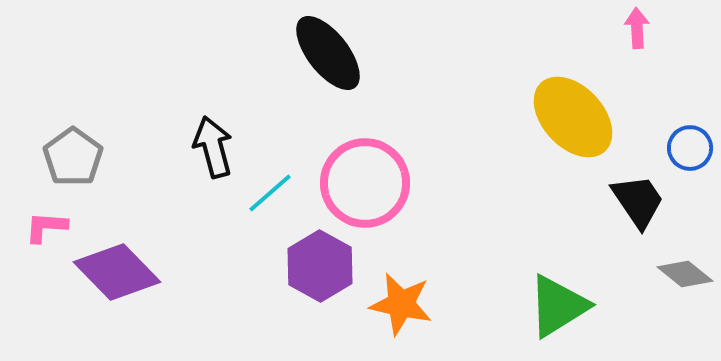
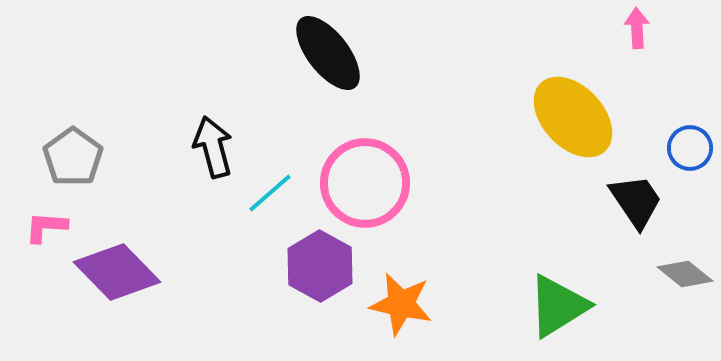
black trapezoid: moved 2 px left
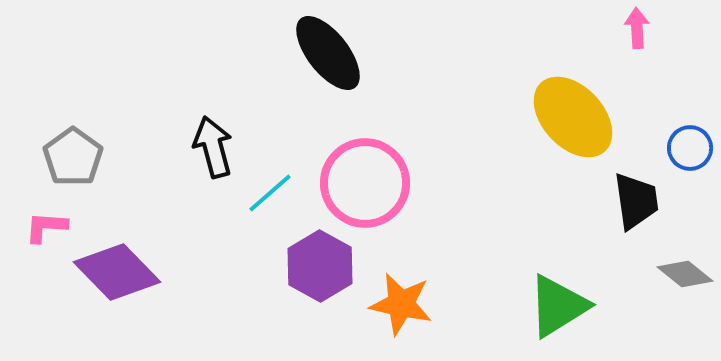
black trapezoid: rotated 26 degrees clockwise
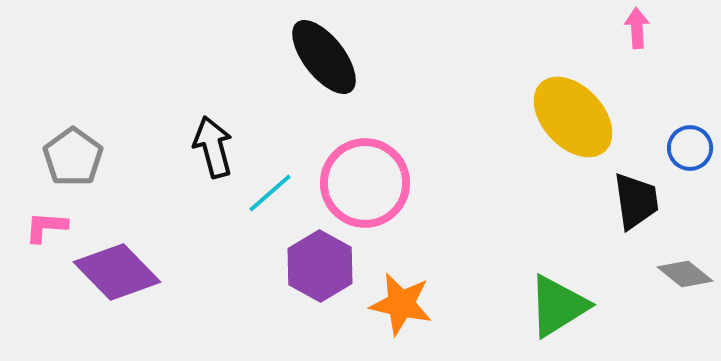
black ellipse: moved 4 px left, 4 px down
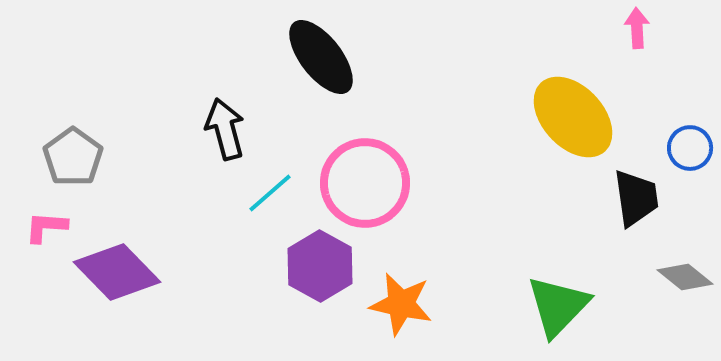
black ellipse: moved 3 px left
black arrow: moved 12 px right, 18 px up
black trapezoid: moved 3 px up
gray diamond: moved 3 px down
green triangle: rotated 14 degrees counterclockwise
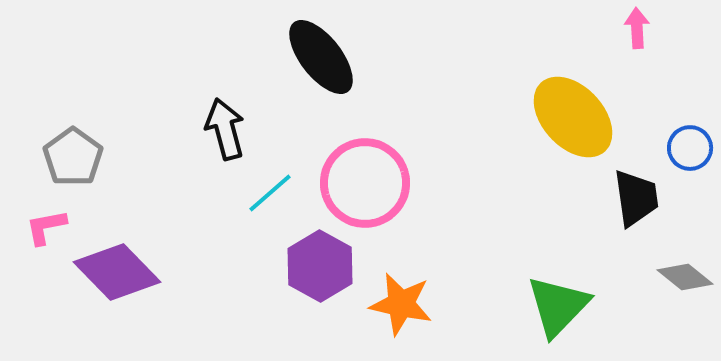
pink L-shape: rotated 15 degrees counterclockwise
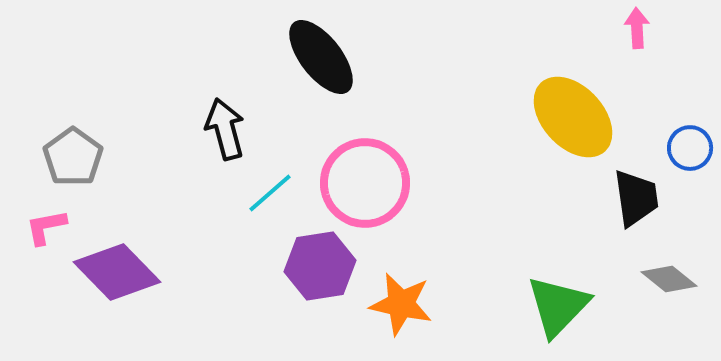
purple hexagon: rotated 22 degrees clockwise
gray diamond: moved 16 px left, 2 px down
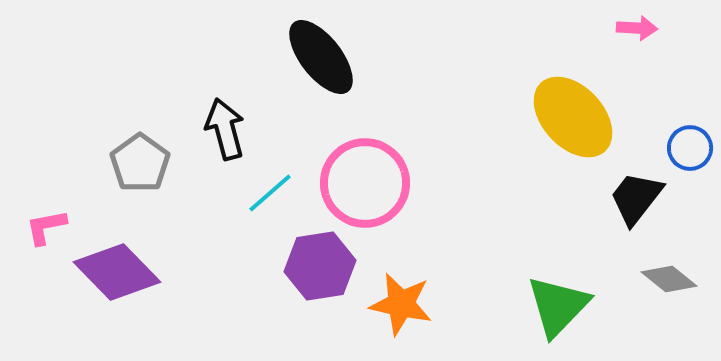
pink arrow: rotated 96 degrees clockwise
gray pentagon: moved 67 px right, 6 px down
black trapezoid: rotated 134 degrees counterclockwise
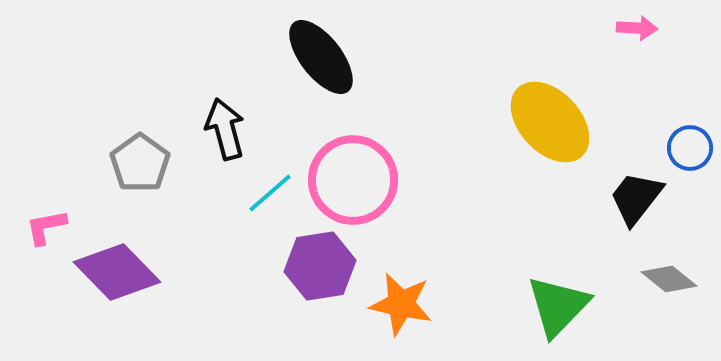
yellow ellipse: moved 23 px left, 5 px down
pink circle: moved 12 px left, 3 px up
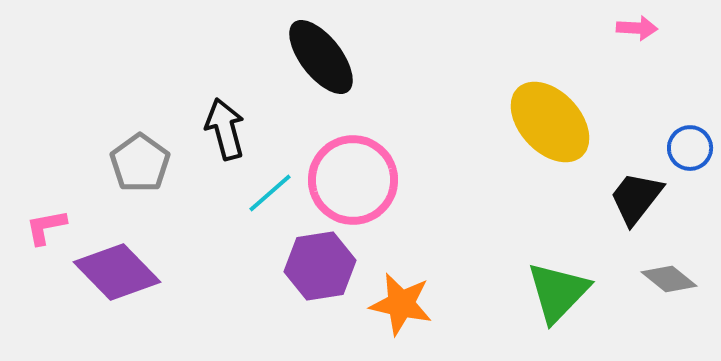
green triangle: moved 14 px up
